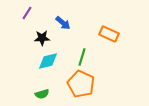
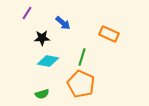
cyan diamond: rotated 25 degrees clockwise
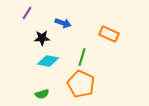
blue arrow: rotated 21 degrees counterclockwise
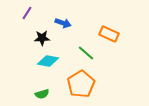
green line: moved 4 px right, 4 px up; rotated 66 degrees counterclockwise
orange pentagon: rotated 16 degrees clockwise
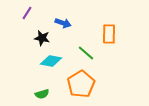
orange rectangle: rotated 66 degrees clockwise
black star: rotated 14 degrees clockwise
cyan diamond: moved 3 px right
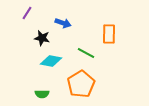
green line: rotated 12 degrees counterclockwise
green semicircle: rotated 16 degrees clockwise
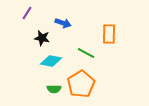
green semicircle: moved 12 px right, 5 px up
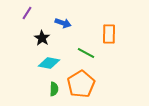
black star: rotated 21 degrees clockwise
cyan diamond: moved 2 px left, 2 px down
green semicircle: rotated 88 degrees counterclockwise
